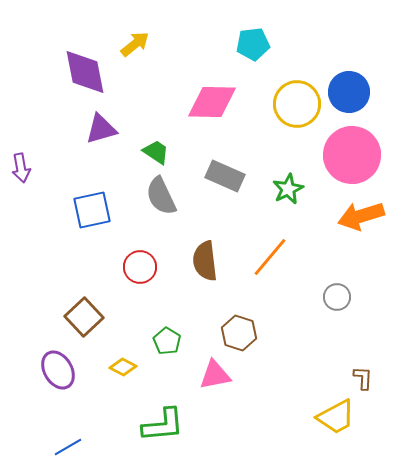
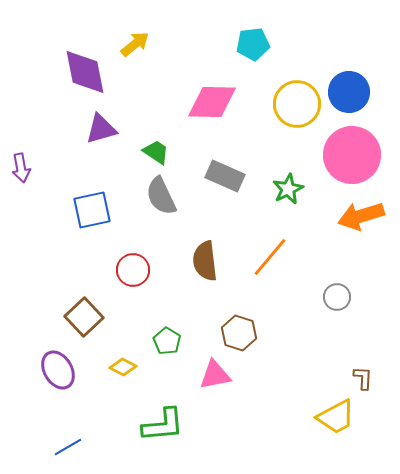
red circle: moved 7 px left, 3 px down
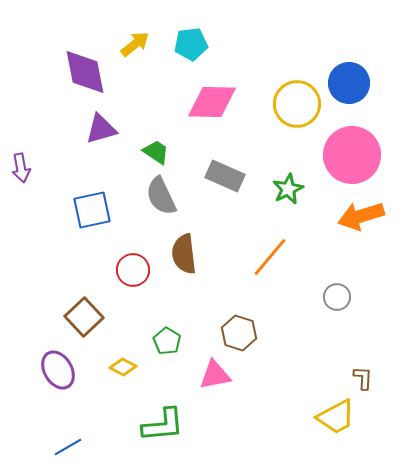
cyan pentagon: moved 62 px left
blue circle: moved 9 px up
brown semicircle: moved 21 px left, 7 px up
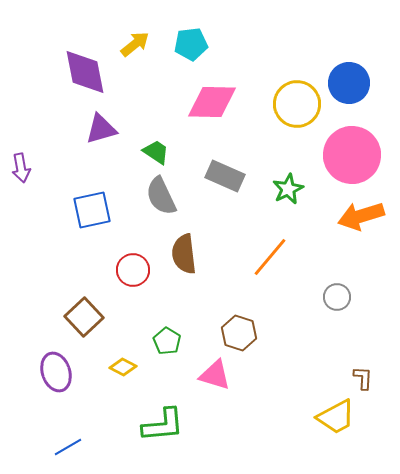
purple ellipse: moved 2 px left, 2 px down; rotated 12 degrees clockwise
pink triangle: rotated 28 degrees clockwise
